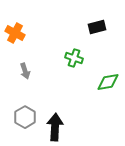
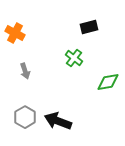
black rectangle: moved 8 px left
green cross: rotated 18 degrees clockwise
black arrow: moved 3 px right, 6 px up; rotated 72 degrees counterclockwise
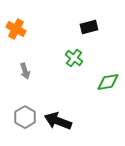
orange cross: moved 1 px right, 4 px up
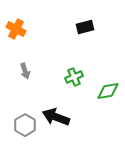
black rectangle: moved 4 px left
green cross: moved 19 px down; rotated 30 degrees clockwise
green diamond: moved 9 px down
gray hexagon: moved 8 px down
black arrow: moved 2 px left, 4 px up
